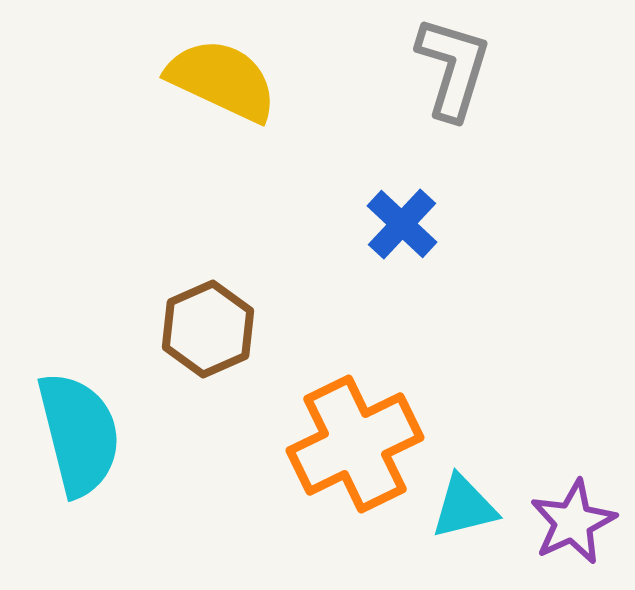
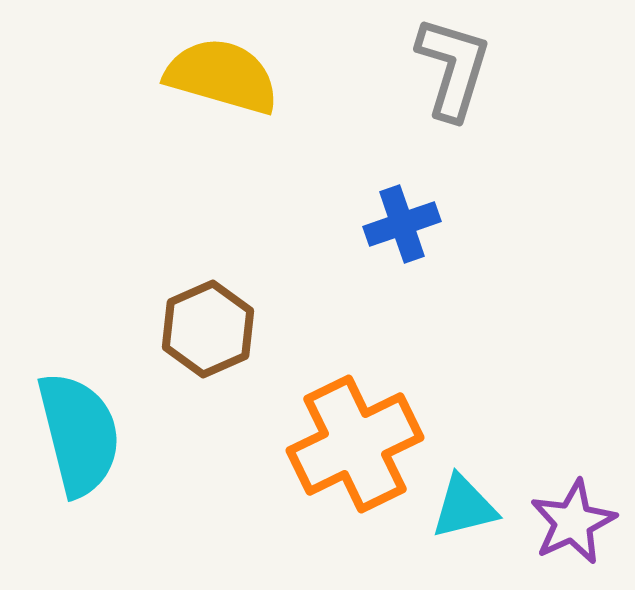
yellow semicircle: moved 4 px up; rotated 9 degrees counterclockwise
blue cross: rotated 28 degrees clockwise
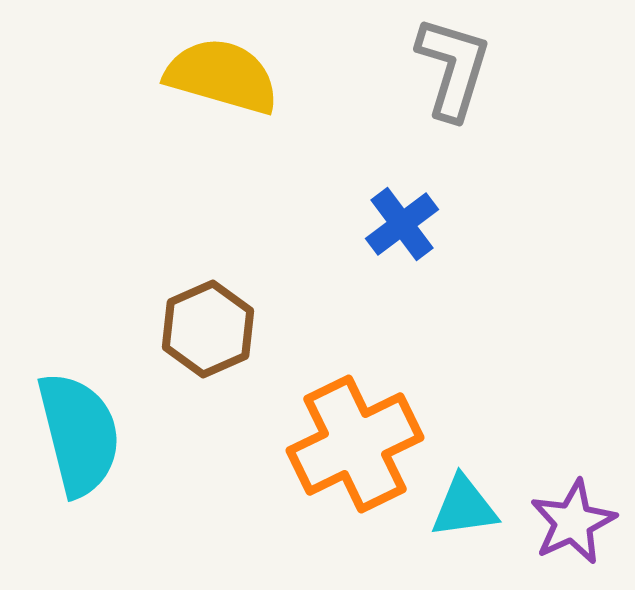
blue cross: rotated 18 degrees counterclockwise
cyan triangle: rotated 6 degrees clockwise
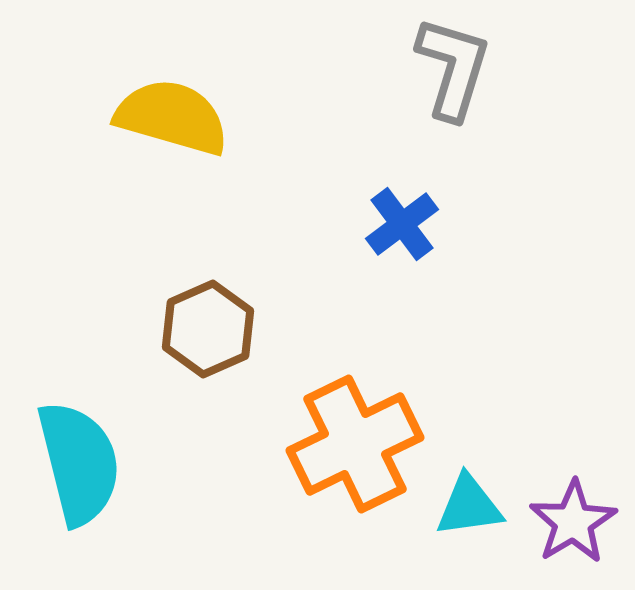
yellow semicircle: moved 50 px left, 41 px down
cyan semicircle: moved 29 px down
cyan triangle: moved 5 px right, 1 px up
purple star: rotated 6 degrees counterclockwise
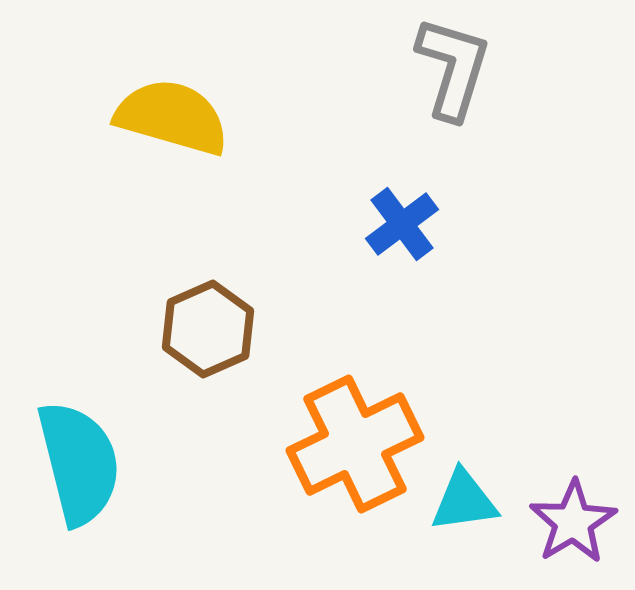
cyan triangle: moved 5 px left, 5 px up
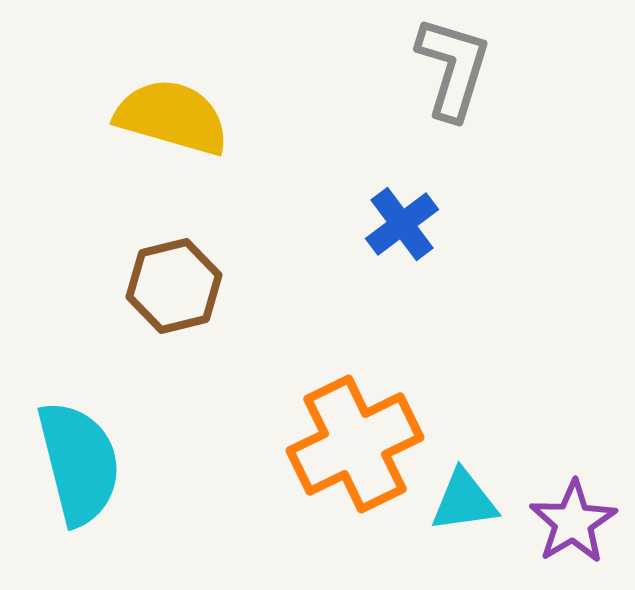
brown hexagon: moved 34 px left, 43 px up; rotated 10 degrees clockwise
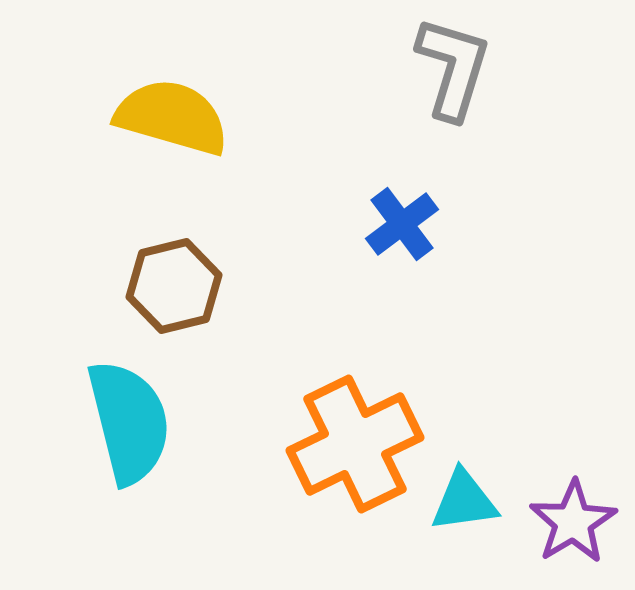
cyan semicircle: moved 50 px right, 41 px up
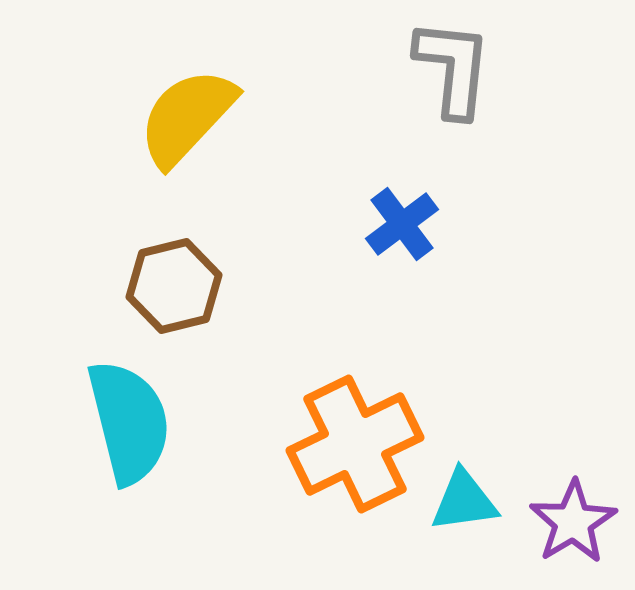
gray L-shape: rotated 11 degrees counterclockwise
yellow semicircle: moved 15 px right; rotated 63 degrees counterclockwise
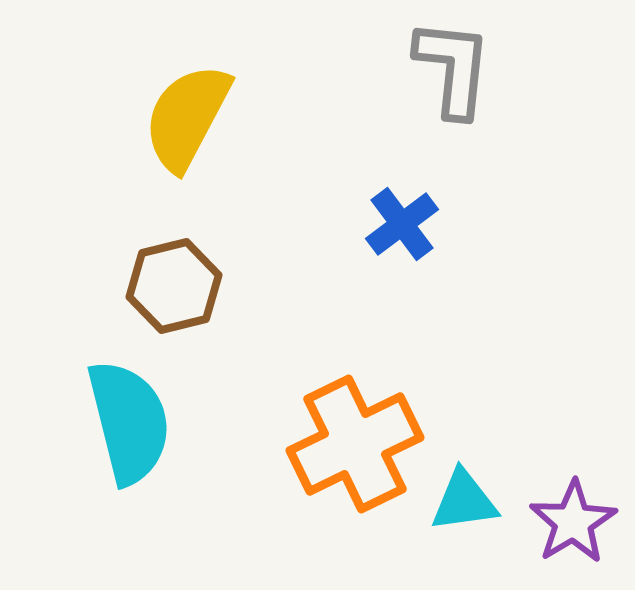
yellow semicircle: rotated 15 degrees counterclockwise
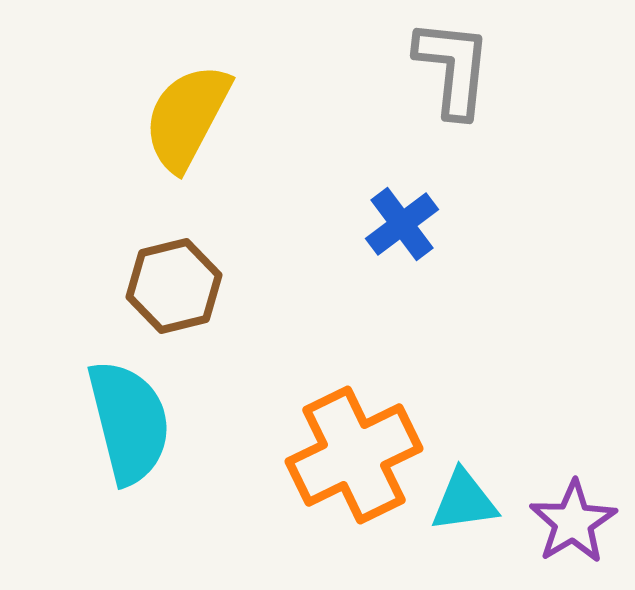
orange cross: moved 1 px left, 11 px down
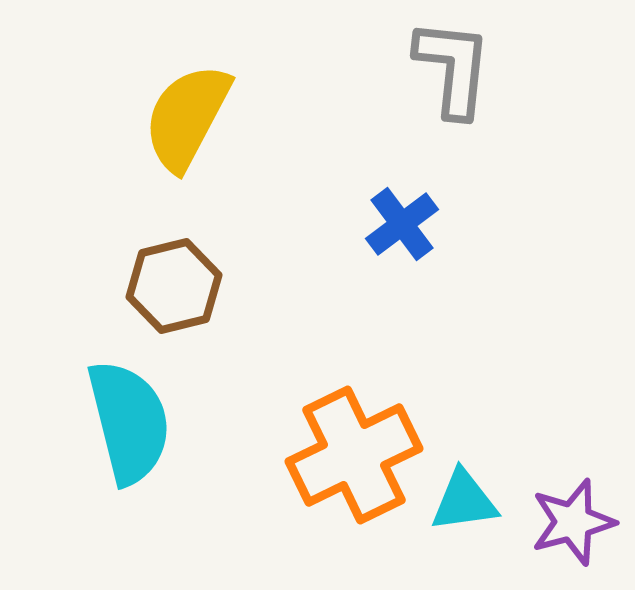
purple star: rotated 16 degrees clockwise
